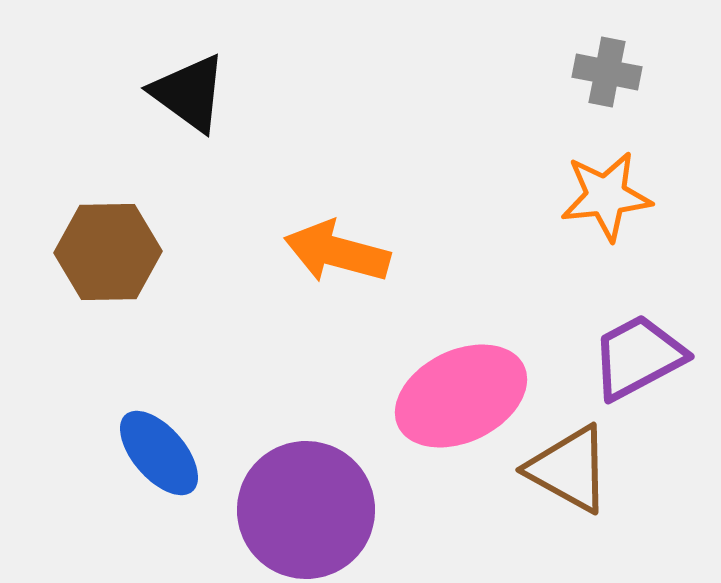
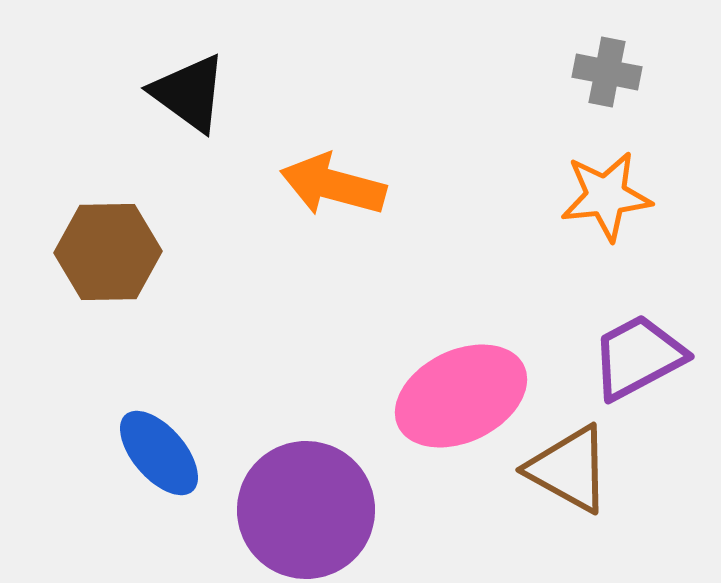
orange arrow: moved 4 px left, 67 px up
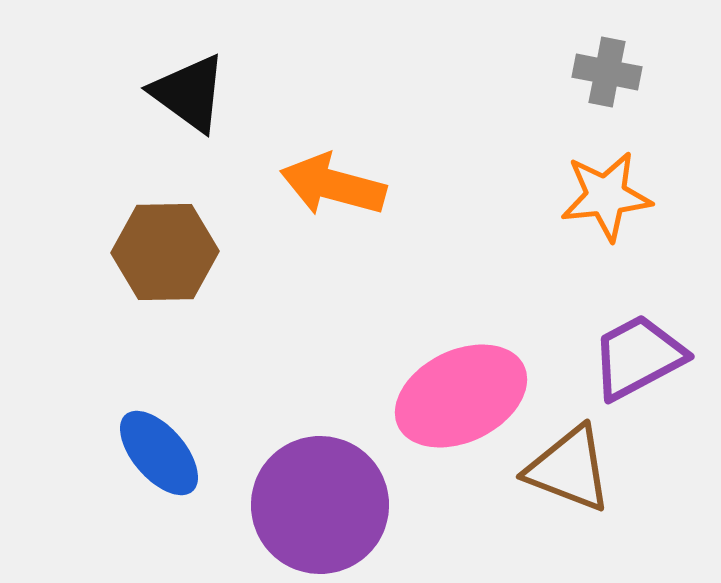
brown hexagon: moved 57 px right
brown triangle: rotated 8 degrees counterclockwise
purple circle: moved 14 px right, 5 px up
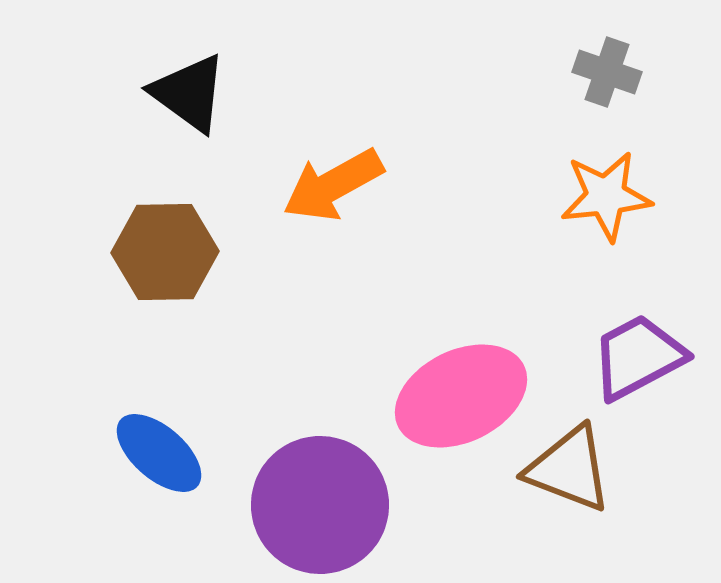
gray cross: rotated 8 degrees clockwise
orange arrow: rotated 44 degrees counterclockwise
blue ellipse: rotated 8 degrees counterclockwise
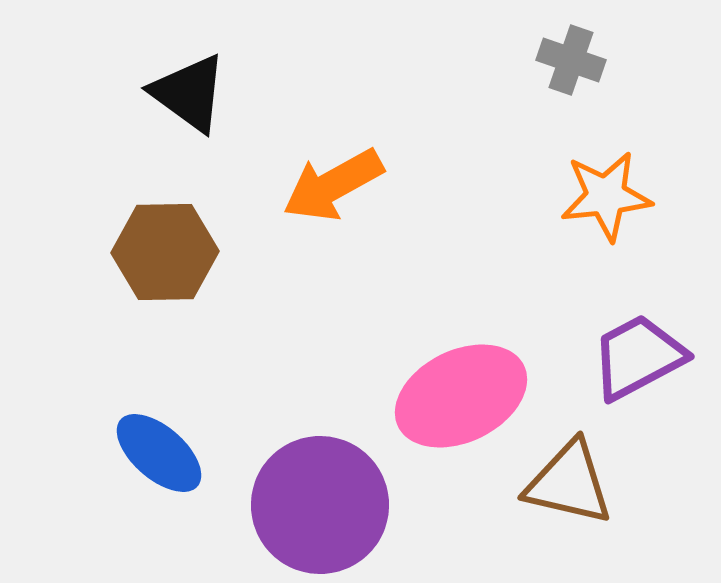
gray cross: moved 36 px left, 12 px up
brown triangle: moved 14 px down; rotated 8 degrees counterclockwise
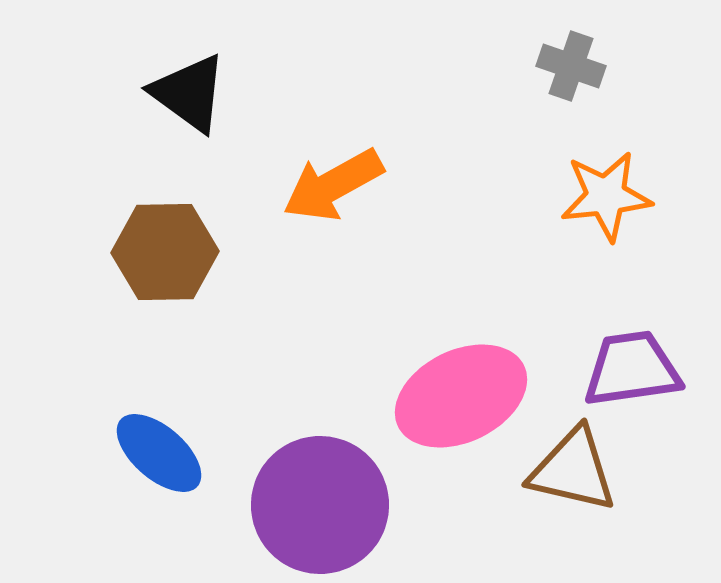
gray cross: moved 6 px down
purple trapezoid: moved 6 px left, 12 px down; rotated 20 degrees clockwise
brown triangle: moved 4 px right, 13 px up
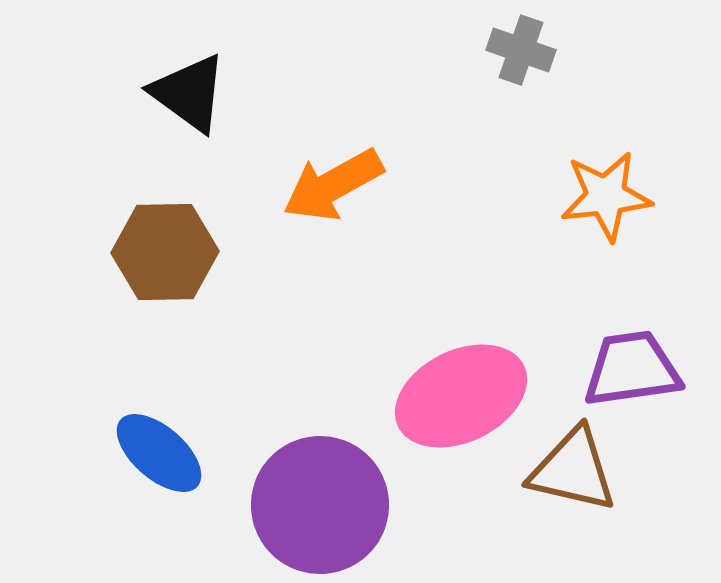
gray cross: moved 50 px left, 16 px up
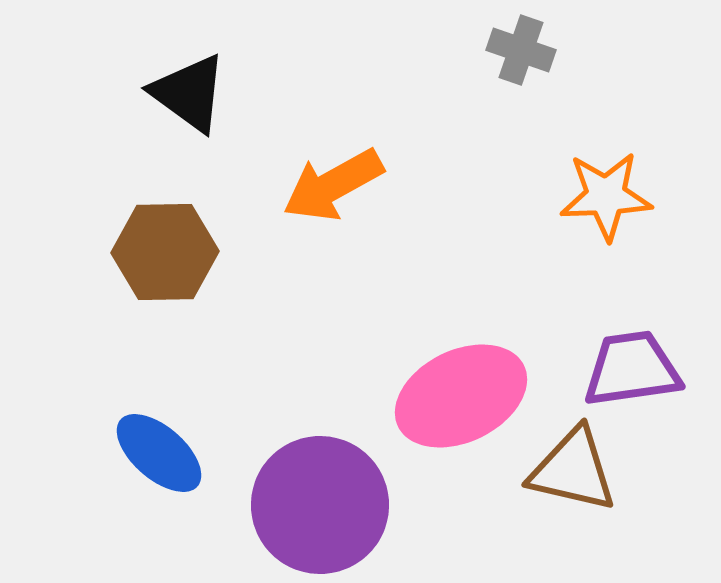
orange star: rotated 4 degrees clockwise
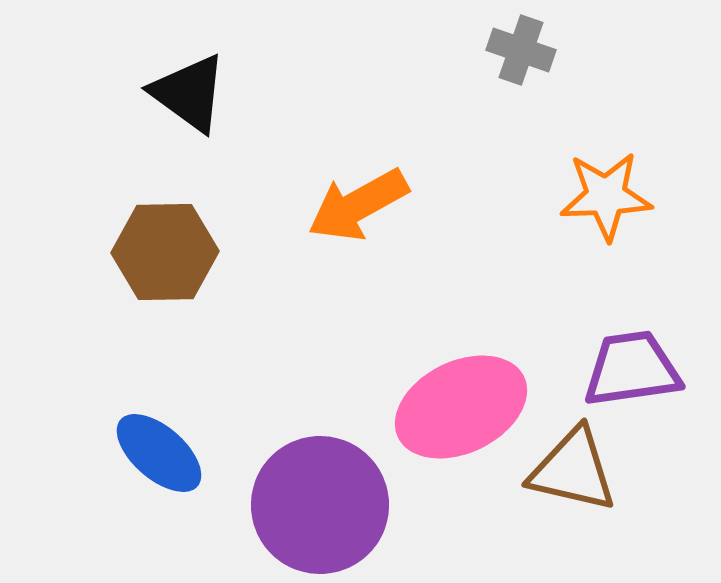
orange arrow: moved 25 px right, 20 px down
pink ellipse: moved 11 px down
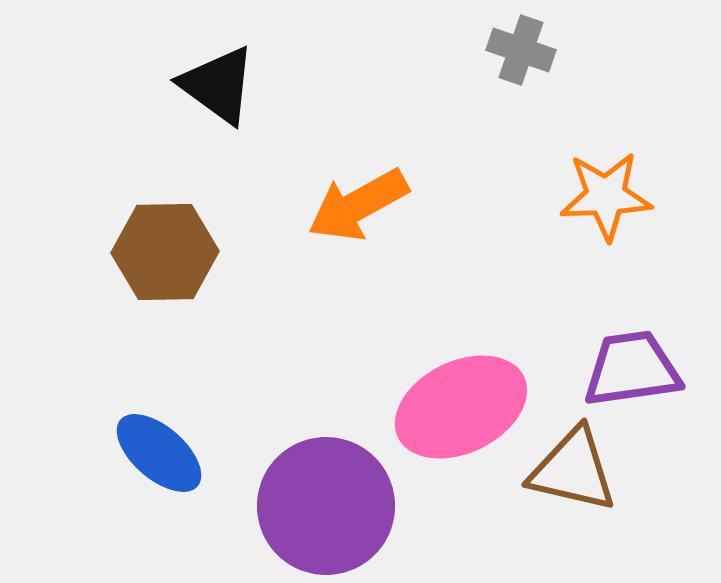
black triangle: moved 29 px right, 8 px up
purple circle: moved 6 px right, 1 px down
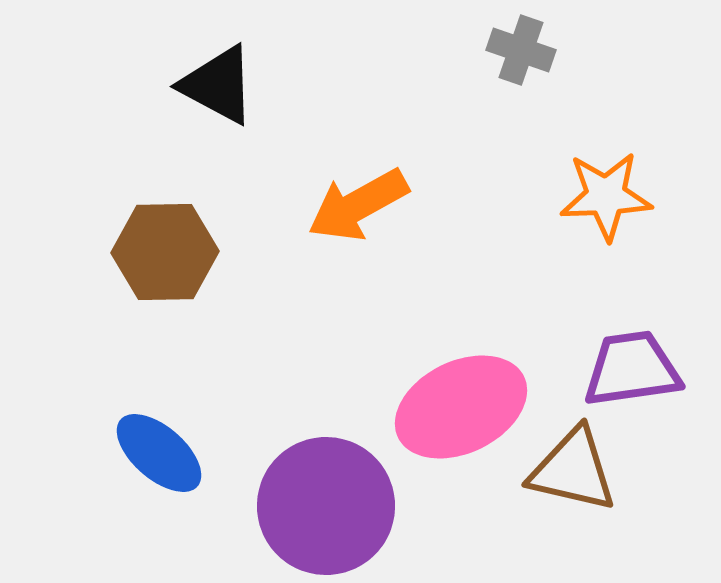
black triangle: rotated 8 degrees counterclockwise
